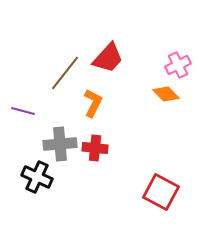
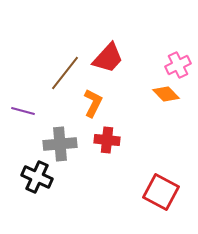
red cross: moved 12 px right, 8 px up
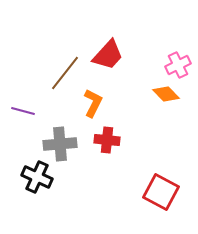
red trapezoid: moved 3 px up
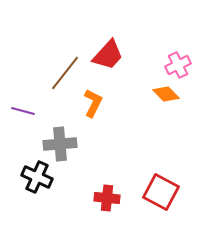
red cross: moved 58 px down
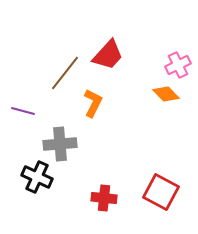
red cross: moved 3 px left
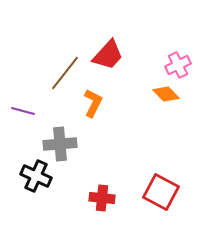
black cross: moved 1 px left, 1 px up
red cross: moved 2 px left
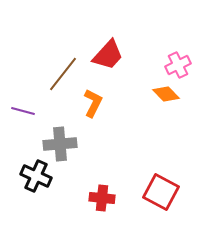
brown line: moved 2 px left, 1 px down
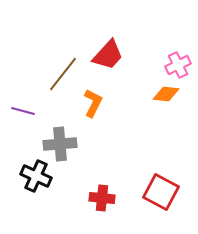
orange diamond: rotated 40 degrees counterclockwise
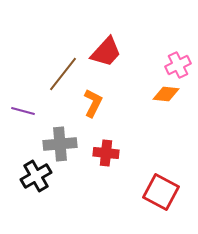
red trapezoid: moved 2 px left, 3 px up
black cross: rotated 36 degrees clockwise
red cross: moved 4 px right, 45 px up
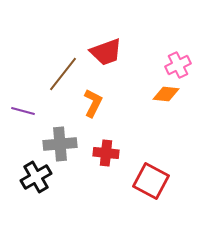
red trapezoid: rotated 28 degrees clockwise
black cross: moved 1 px down
red square: moved 10 px left, 11 px up
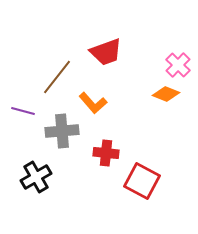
pink cross: rotated 20 degrees counterclockwise
brown line: moved 6 px left, 3 px down
orange diamond: rotated 16 degrees clockwise
orange L-shape: rotated 112 degrees clockwise
gray cross: moved 2 px right, 13 px up
red square: moved 9 px left
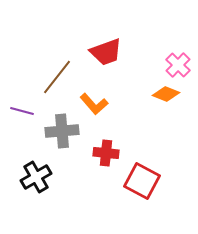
orange L-shape: moved 1 px right, 1 px down
purple line: moved 1 px left
